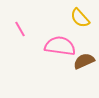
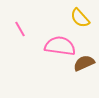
brown semicircle: moved 2 px down
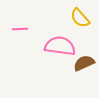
pink line: rotated 63 degrees counterclockwise
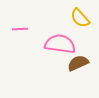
pink semicircle: moved 2 px up
brown semicircle: moved 6 px left
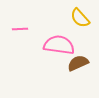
pink semicircle: moved 1 px left, 1 px down
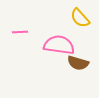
pink line: moved 3 px down
brown semicircle: rotated 140 degrees counterclockwise
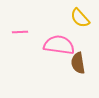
brown semicircle: rotated 65 degrees clockwise
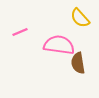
pink line: rotated 21 degrees counterclockwise
